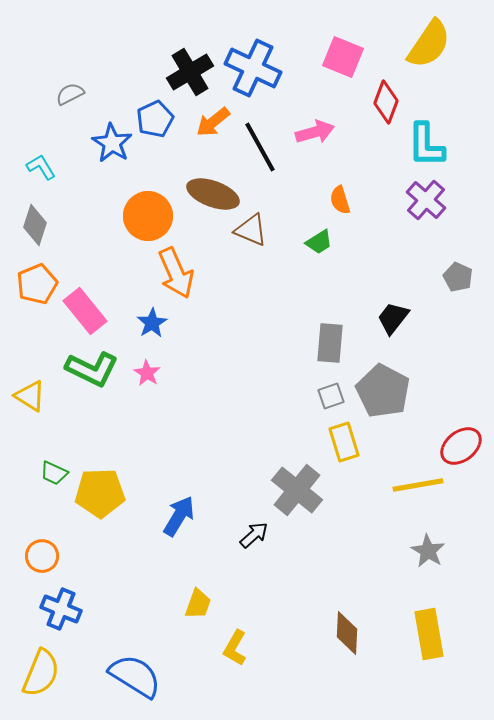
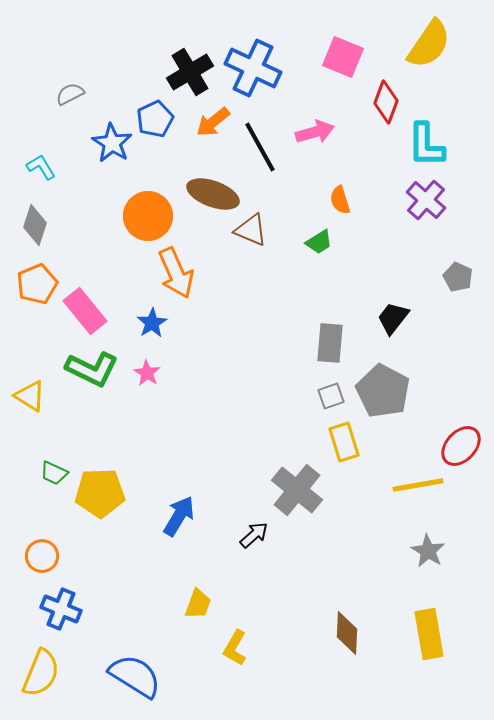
red ellipse at (461, 446): rotated 9 degrees counterclockwise
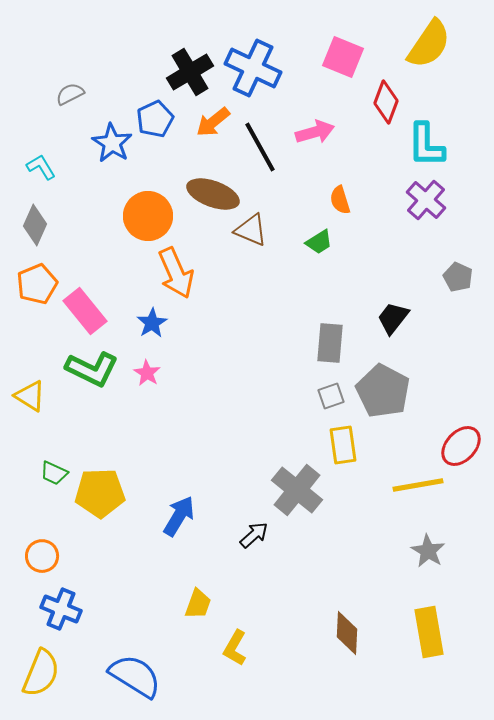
gray diamond at (35, 225): rotated 6 degrees clockwise
yellow rectangle at (344, 442): moved 1 px left, 3 px down; rotated 9 degrees clockwise
yellow rectangle at (429, 634): moved 2 px up
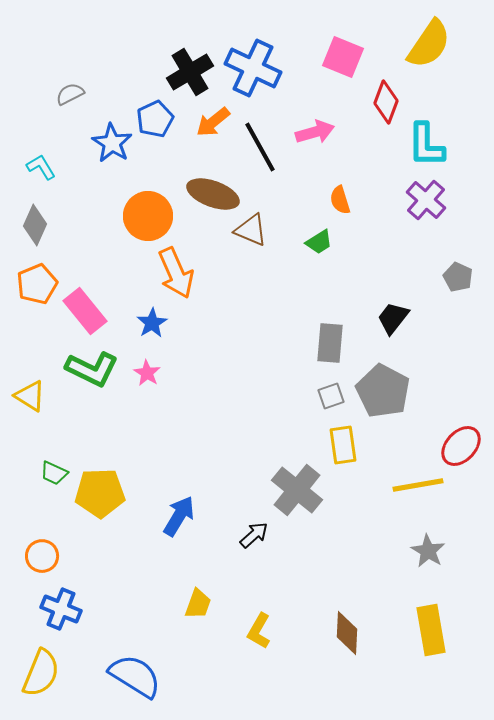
yellow rectangle at (429, 632): moved 2 px right, 2 px up
yellow L-shape at (235, 648): moved 24 px right, 17 px up
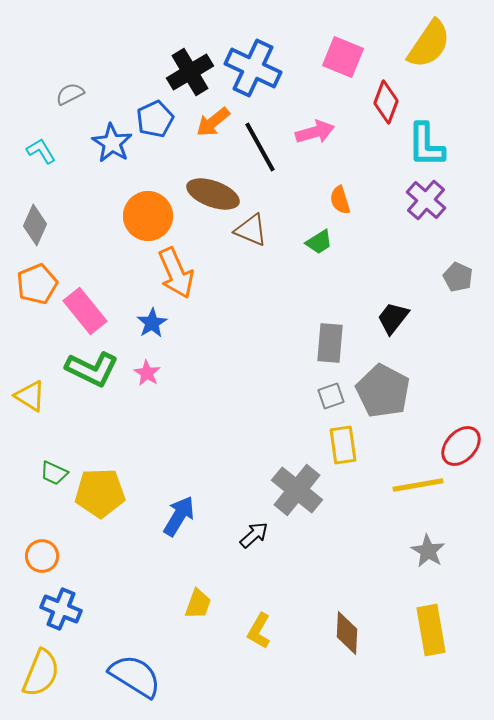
cyan L-shape at (41, 167): moved 16 px up
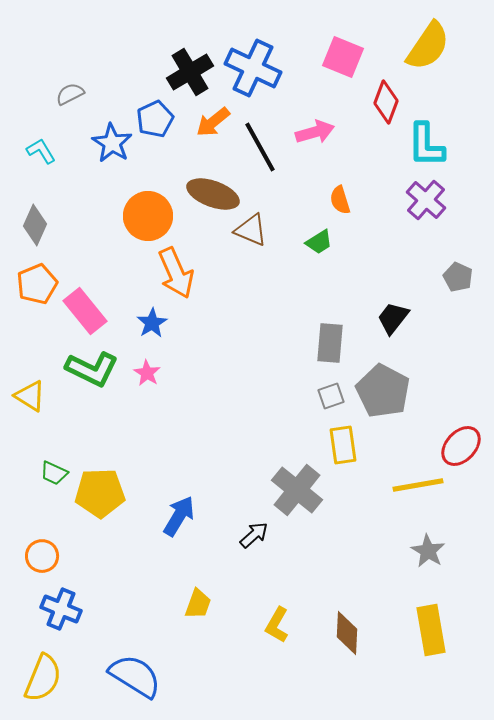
yellow semicircle at (429, 44): moved 1 px left, 2 px down
yellow L-shape at (259, 631): moved 18 px right, 6 px up
yellow semicircle at (41, 673): moved 2 px right, 5 px down
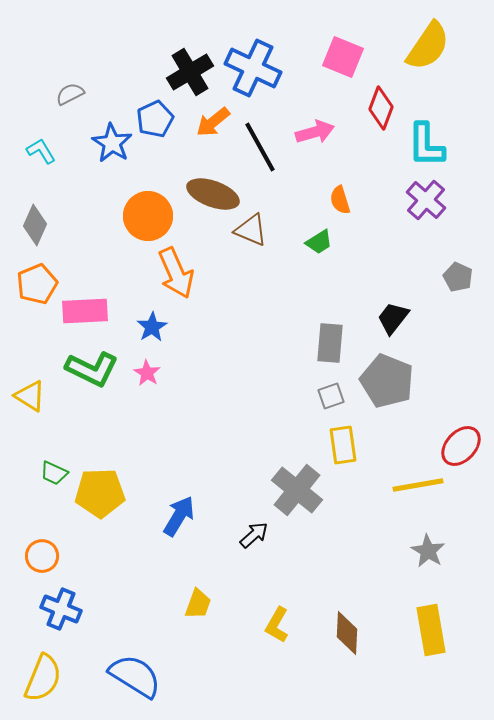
red diamond at (386, 102): moved 5 px left, 6 px down
pink rectangle at (85, 311): rotated 54 degrees counterclockwise
blue star at (152, 323): moved 4 px down
gray pentagon at (383, 391): moved 4 px right, 10 px up; rotated 6 degrees counterclockwise
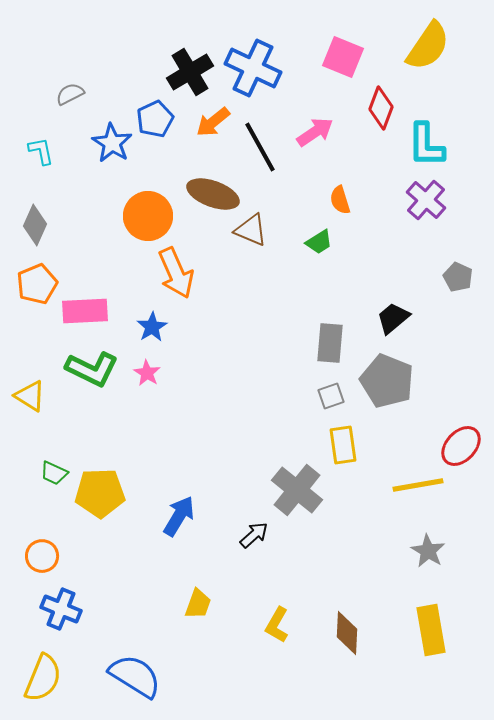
pink arrow at (315, 132): rotated 18 degrees counterclockwise
cyan L-shape at (41, 151): rotated 20 degrees clockwise
black trapezoid at (393, 318): rotated 12 degrees clockwise
